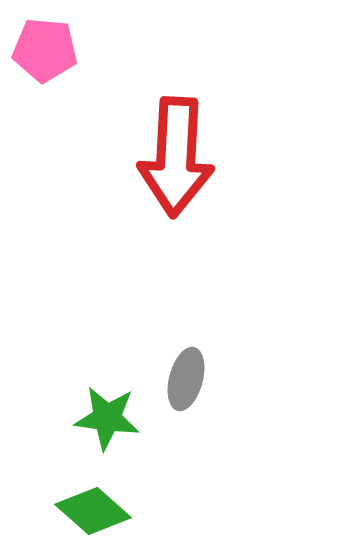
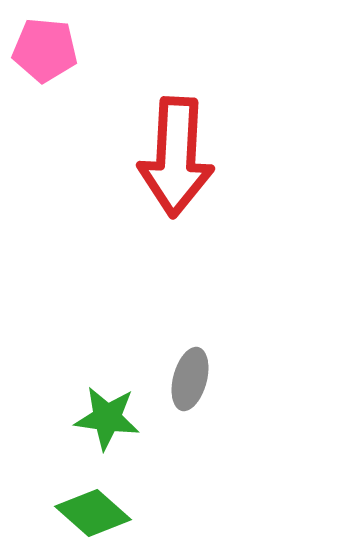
gray ellipse: moved 4 px right
green diamond: moved 2 px down
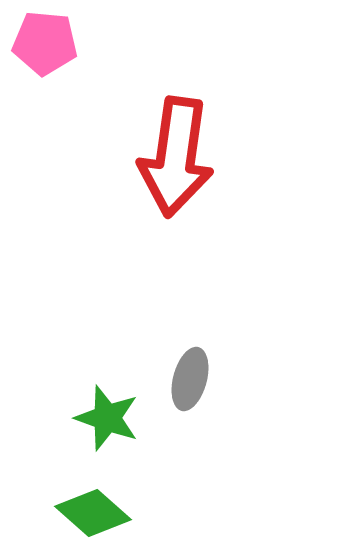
pink pentagon: moved 7 px up
red arrow: rotated 5 degrees clockwise
green star: rotated 12 degrees clockwise
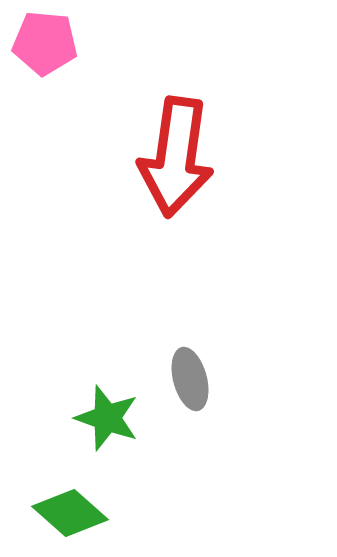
gray ellipse: rotated 30 degrees counterclockwise
green diamond: moved 23 px left
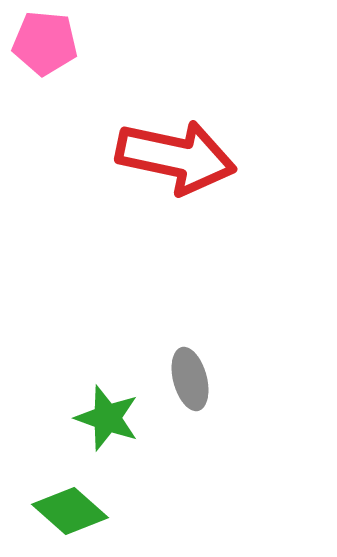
red arrow: rotated 86 degrees counterclockwise
green diamond: moved 2 px up
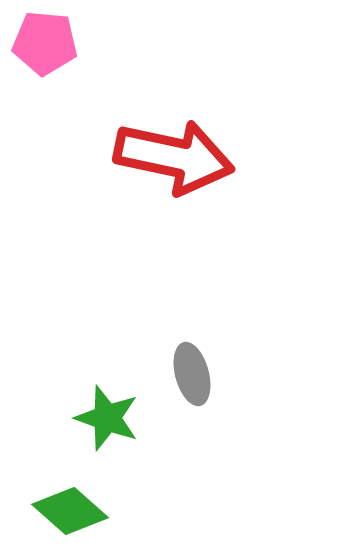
red arrow: moved 2 px left
gray ellipse: moved 2 px right, 5 px up
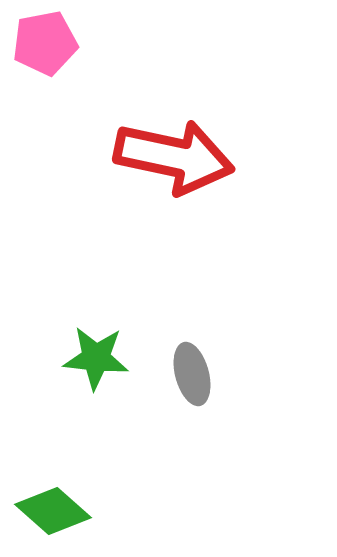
pink pentagon: rotated 16 degrees counterclockwise
green star: moved 11 px left, 60 px up; rotated 14 degrees counterclockwise
green diamond: moved 17 px left
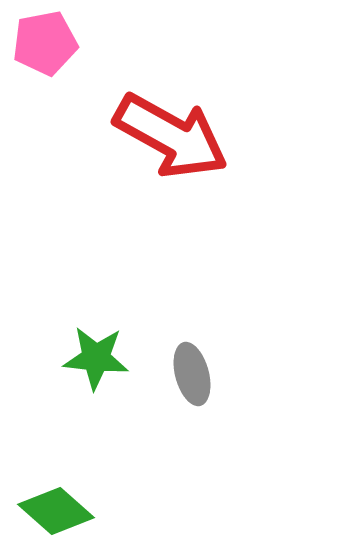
red arrow: moved 3 px left, 21 px up; rotated 17 degrees clockwise
green diamond: moved 3 px right
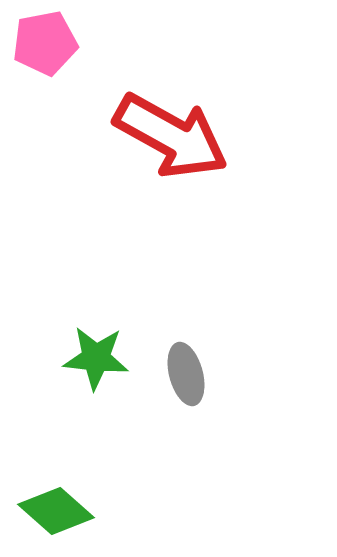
gray ellipse: moved 6 px left
